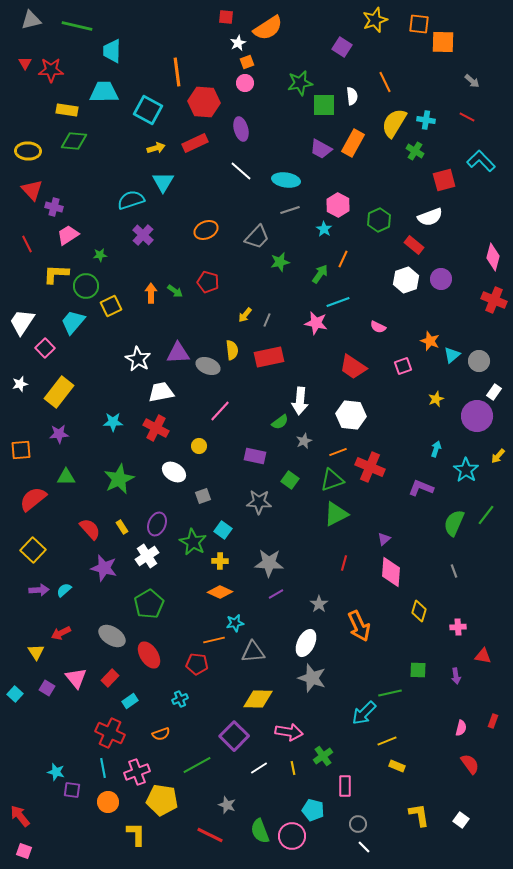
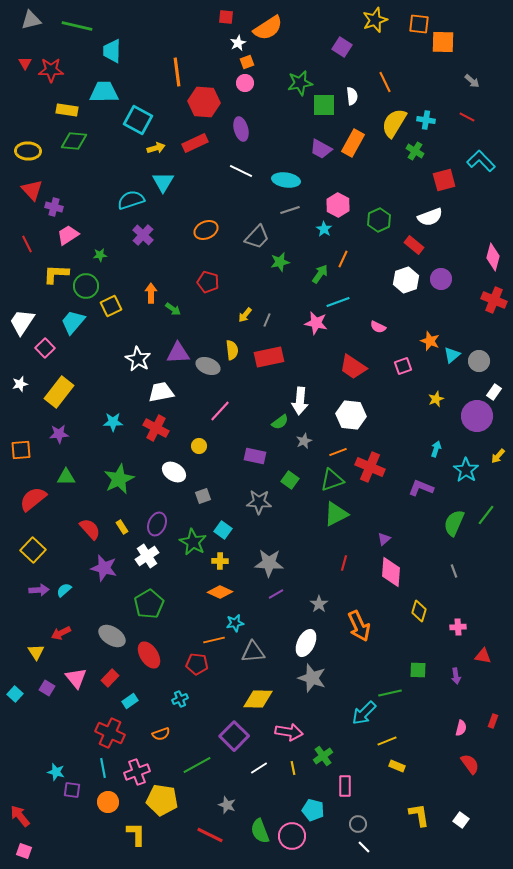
cyan square at (148, 110): moved 10 px left, 10 px down
white line at (241, 171): rotated 15 degrees counterclockwise
green arrow at (175, 291): moved 2 px left, 18 px down
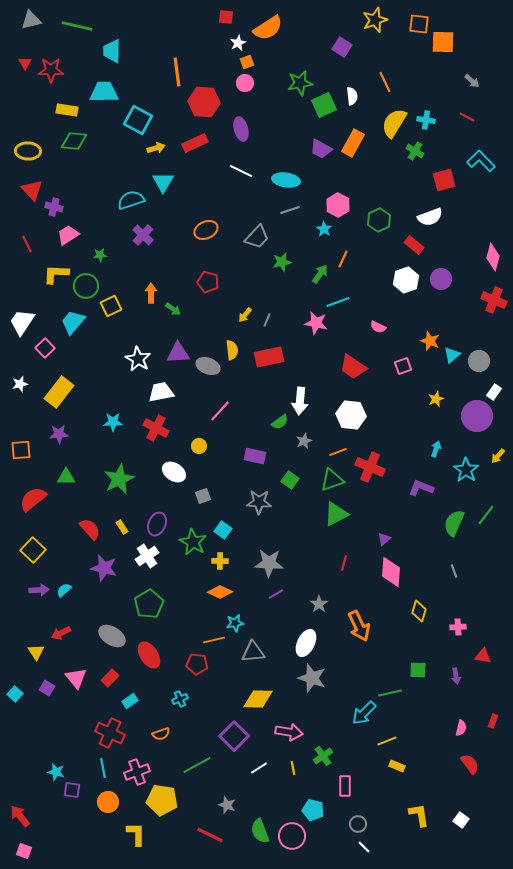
green square at (324, 105): rotated 25 degrees counterclockwise
green star at (280, 262): moved 2 px right
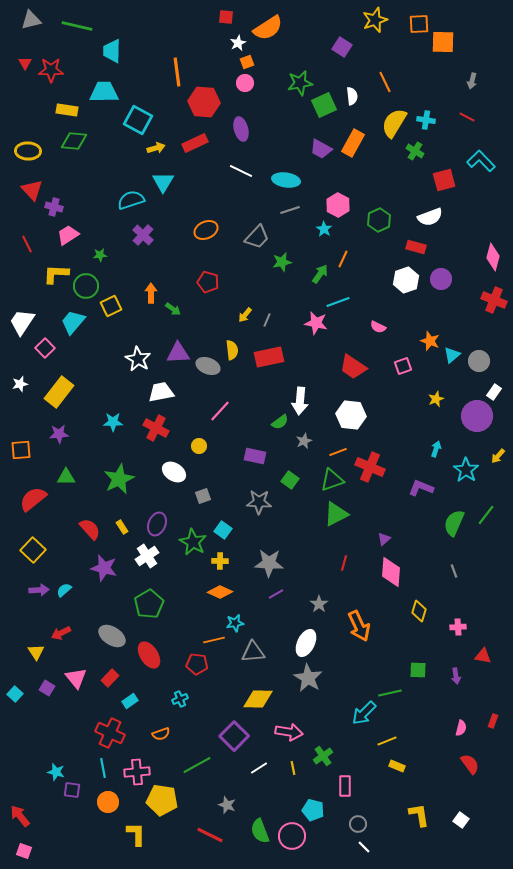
orange square at (419, 24): rotated 10 degrees counterclockwise
gray arrow at (472, 81): rotated 63 degrees clockwise
red rectangle at (414, 245): moved 2 px right, 2 px down; rotated 24 degrees counterclockwise
gray star at (312, 678): moved 4 px left; rotated 12 degrees clockwise
pink cross at (137, 772): rotated 15 degrees clockwise
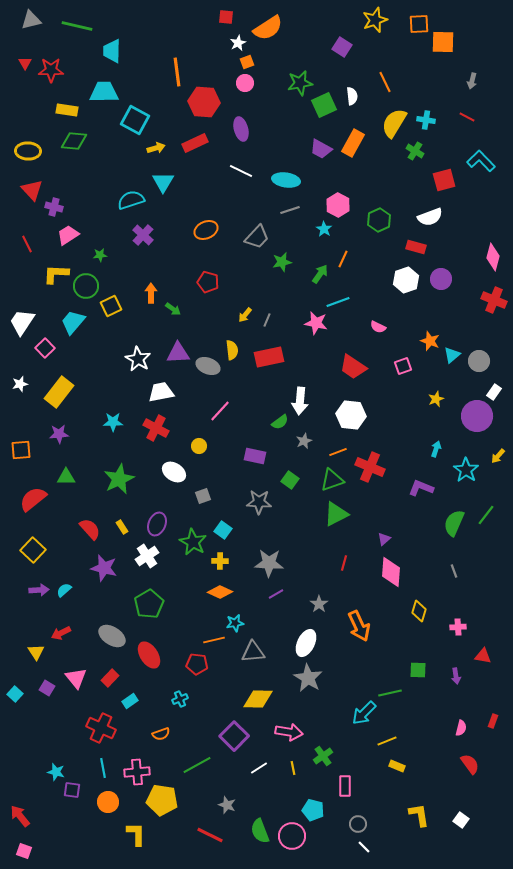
cyan square at (138, 120): moved 3 px left
red cross at (110, 733): moved 9 px left, 5 px up
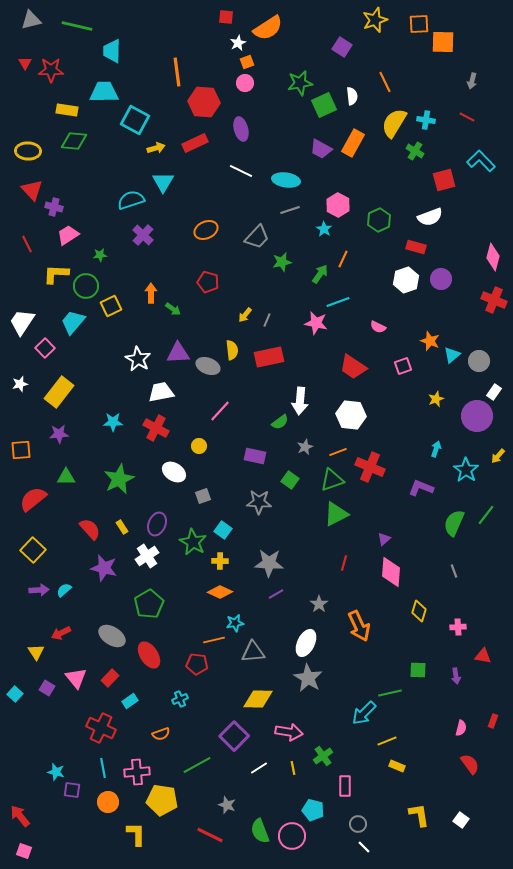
gray star at (304, 441): moved 1 px right, 6 px down
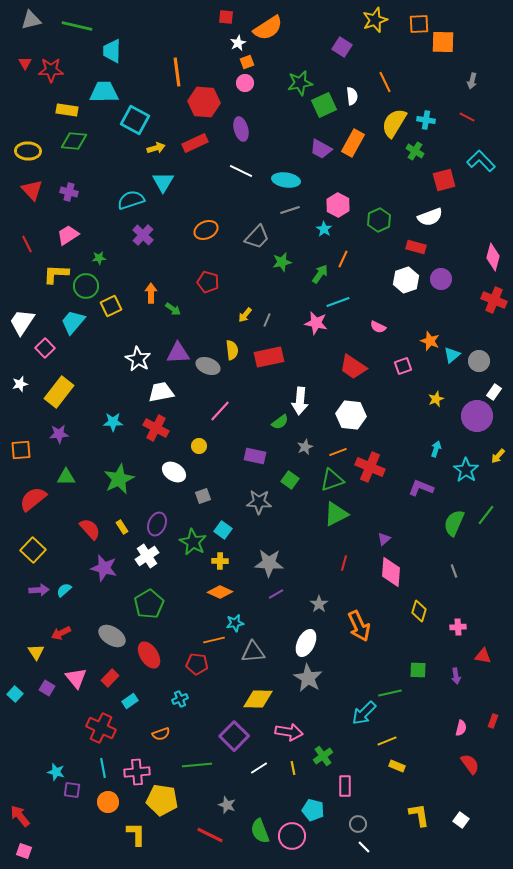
purple cross at (54, 207): moved 15 px right, 15 px up
green star at (100, 255): moved 1 px left, 3 px down
green line at (197, 765): rotated 24 degrees clockwise
